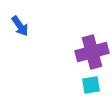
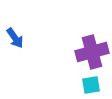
blue arrow: moved 5 px left, 12 px down
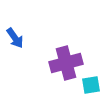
purple cross: moved 26 px left, 11 px down
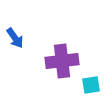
purple cross: moved 4 px left, 2 px up; rotated 8 degrees clockwise
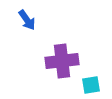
blue arrow: moved 12 px right, 18 px up
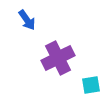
purple cross: moved 4 px left, 3 px up; rotated 20 degrees counterclockwise
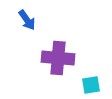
purple cross: rotated 32 degrees clockwise
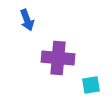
blue arrow: rotated 15 degrees clockwise
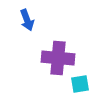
cyan square: moved 11 px left, 1 px up
